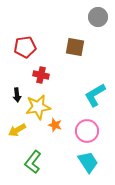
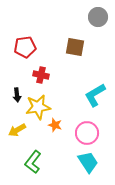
pink circle: moved 2 px down
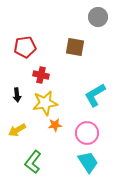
yellow star: moved 7 px right, 4 px up
orange star: rotated 24 degrees counterclockwise
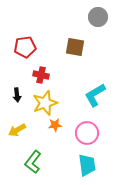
yellow star: rotated 10 degrees counterclockwise
cyan trapezoid: moved 1 px left, 3 px down; rotated 25 degrees clockwise
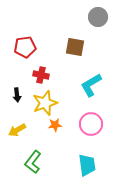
cyan L-shape: moved 4 px left, 10 px up
pink circle: moved 4 px right, 9 px up
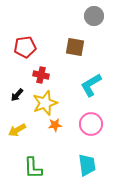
gray circle: moved 4 px left, 1 px up
black arrow: rotated 48 degrees clockwise
green L-shape: moved 6 px down; rotated 40 degrees counterclockwise
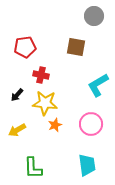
brown square: moved 1 px right
cyan L-shape: moved 7 px right
yellow star: rotated 25 degrees clockwise
orange star: rotated 16 degrees counterclockwise
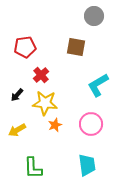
red cross: rotated 35 degrees clockwise
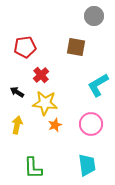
black arrow: moved 3 px up; rotated 80 degrees clockwise
yellow arrow: moved 5 px up; rotated 132 degrees clockwise
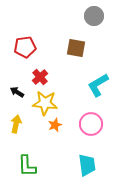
brown square: moved 1 px down
red cross: moved 1 px left, 2 px down
yellow arrow: moved 1 px left, 1 px up
green L-shape: moved 6 px left, 2 px up
